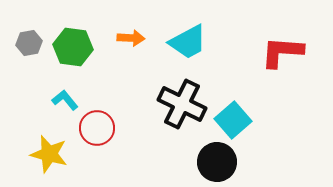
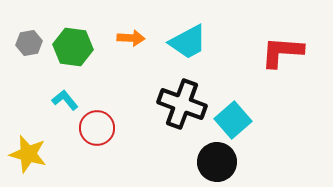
black cross: rotated 6 degrees counterclockwise
yellow star: moved 21 px left
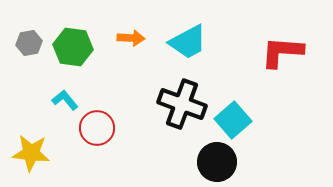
yellow star: moved 3 px right, 1 px up; rotated 9 degrees counterclockwise
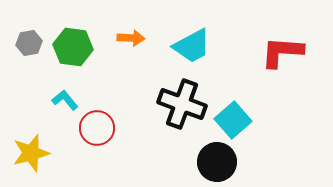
cyan trapezoid: moved 4 px right, 4 px down
yellow star: rotated 21 degrees counterclockwise
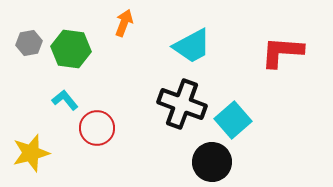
orange arrow: moved 7 px left, 15 px up; rotated 72 degrees counterclockwise
green hexagon: moved 2 px left, 2 px down
black circle: moved 5 px left
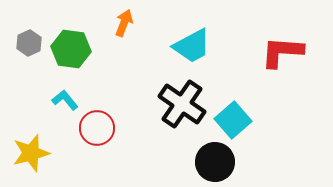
gray hexagon: rotated 15 degrees counterclockwise
black cross: rotated 15 degrees clockwise
black circle: moved 3 px right
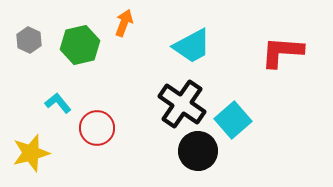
gray hexagon: moved 3 px up; rotated 10 degrees counterclockwise
green hexagon: moved 9 px right, 4 px up; rotated 21 degrees counterclockwise
cyan L-shape: moved 7 px left, 3 px down
black circle: moved 17 px left, 11 px up
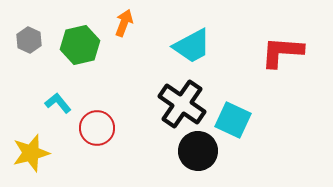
cyan square: rotated 24 degrees counterclockwise
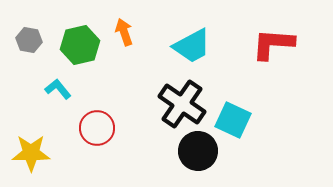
orange arrow: moved 9 px down; rotated 40 degrees counterclockwise
gray hexagon: rotated 15 degrees counterclockwise
red L-shape: moved 9 px left, 8 px up
cyan L-shape: moved 14 px up
yellow star: rotated 15 degrees clockwise
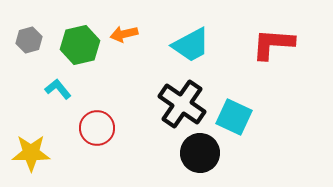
orange arrow: moved 2 px down; rotated 84 degrees counterclockwise
gray hexagon: rotated 25 degrees counterclockwise
cyan trapezoid: moved 1 px left, 1 px up
cyan square: moved 1 px right, 3 px up
black circle: moved 2 px right, 2 px down
